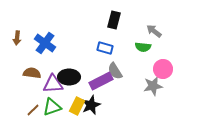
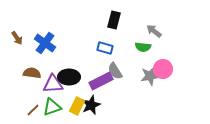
brown arrow: rotated 40 degrees counterclockwise
gray star: moved 3 px left, 10 px up
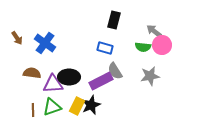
pink circle: moved 1 px left, 24 px up
brown line: rotated 48 degrees counterclockwise
